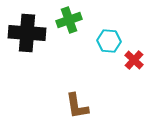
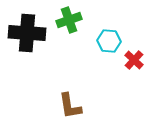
brown L-shape: moved 7 px left
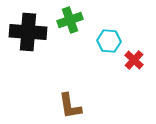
green cross: moved 1 px right
black cross: moved 1 px right, 1 px up
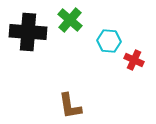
green cross: rotated 30 degrees counterclockwise
red cross: rotated 18 degrees counterclockwise
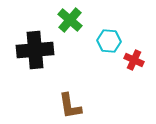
black cross: moved 7 px right, 18 px down; rotated 9 degrees counterclockwise
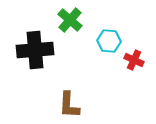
brown L-shape: moved 1 px left, 1 px up; rotated 12 degrees clockwise
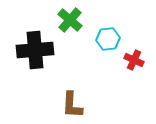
cyan hexagon: moved 1 px left, 2 px up; rotated 10 degrees counterclockwise
brown L-shape: moved 3 px right
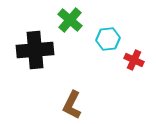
brown L-shape: rotated 24 degrees clockwise
